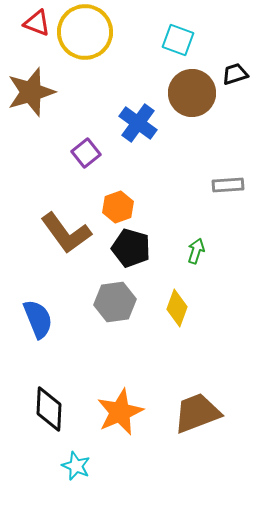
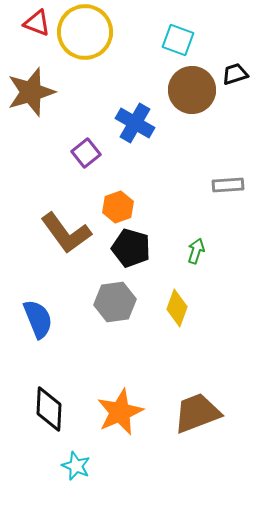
brown circle: moved 3 px up
blue cross: moved 3 px left; rotated 6 degrees counterclockwise
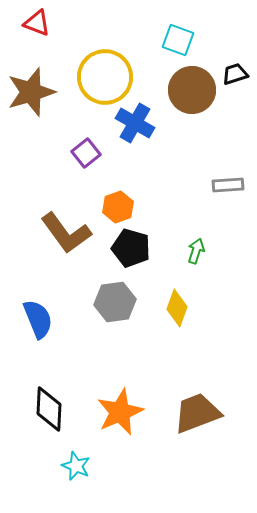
yellow circle: moved 20 px right, 45 px down
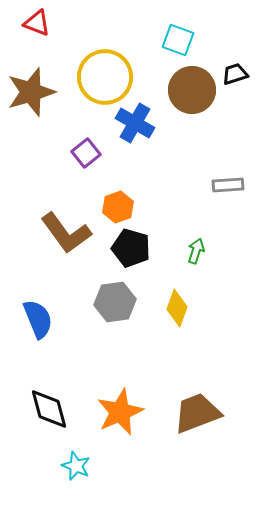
black diamond: rotated 18 degrees counterclockwise
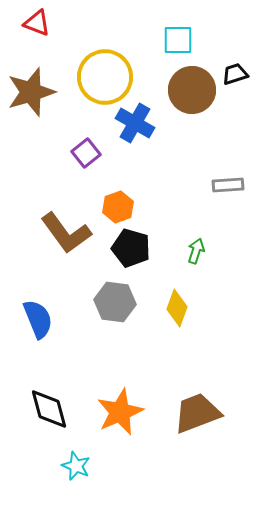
cyan square: rotated 20 degrees counterclockwise
gray hexagon: rotated 15 degrees clockwise
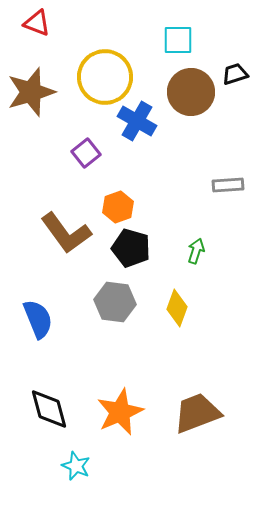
brown circle: moved 1 px left, 2 px down
blue cross: moved 2 px right, 2 px up
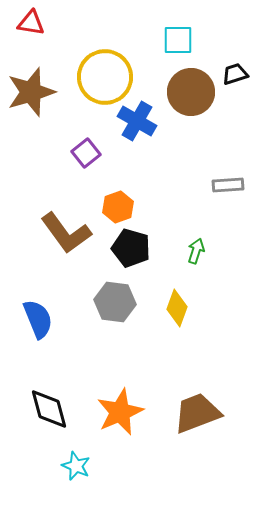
red triangle: moved 6 px left; rotated 12 degrees counterclockwise
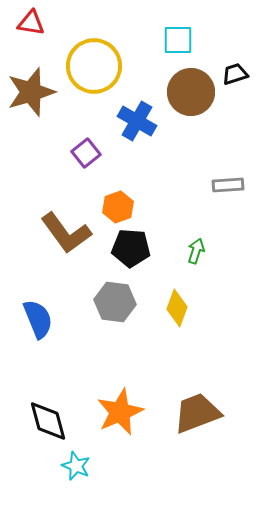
yellow circle: moved 11 px left, 11 px up
black pentagon: rotated 12 degrees counterclockwise
black diamond: moved 1 px left, 12 px down
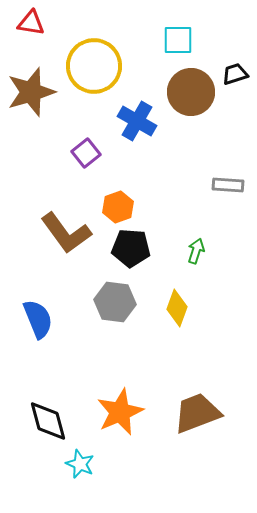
gray rectangle: rotated 8 degrees clockwise
cyan star: moved 4 px right, 2 px up
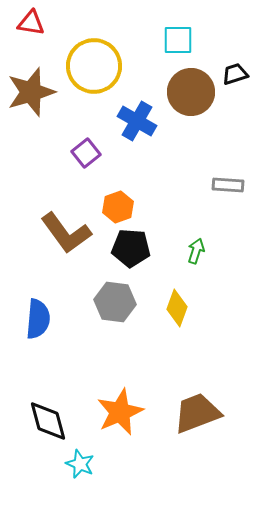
blue semicircle: rotated 27 degrees clockwise
